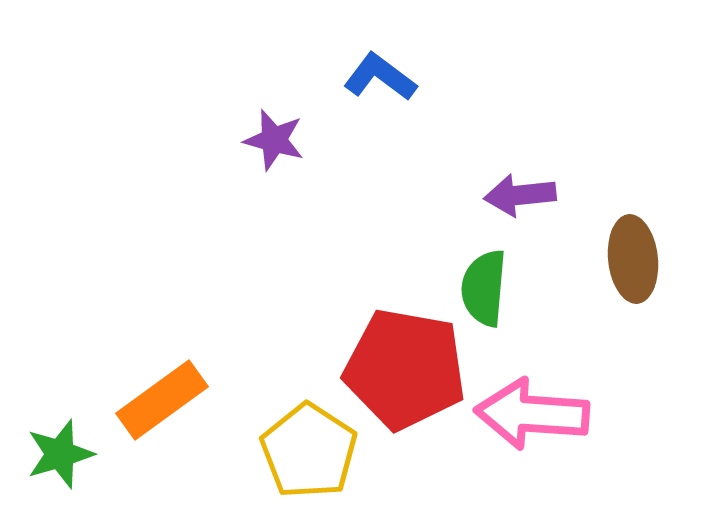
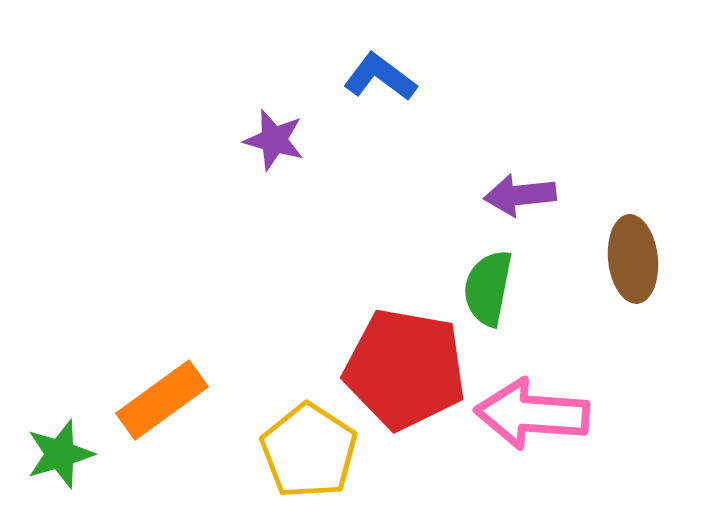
green semicircle: moved 4 px right; rotated 6 degrees clockwise
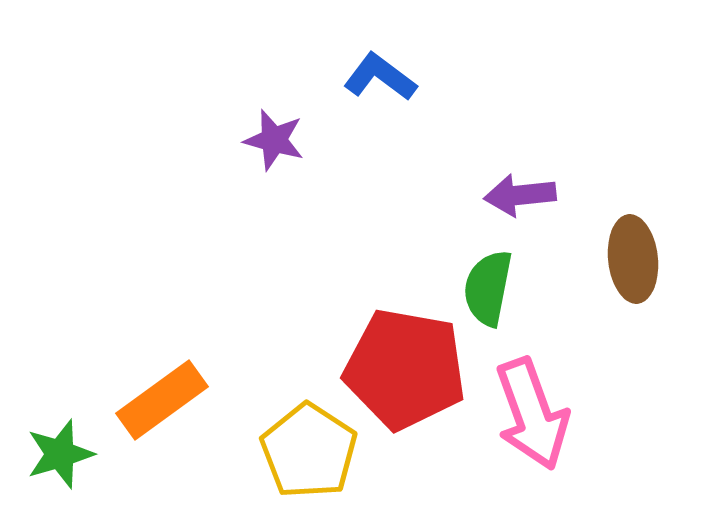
pink arrow: rotated 114 degrees counterclockwise
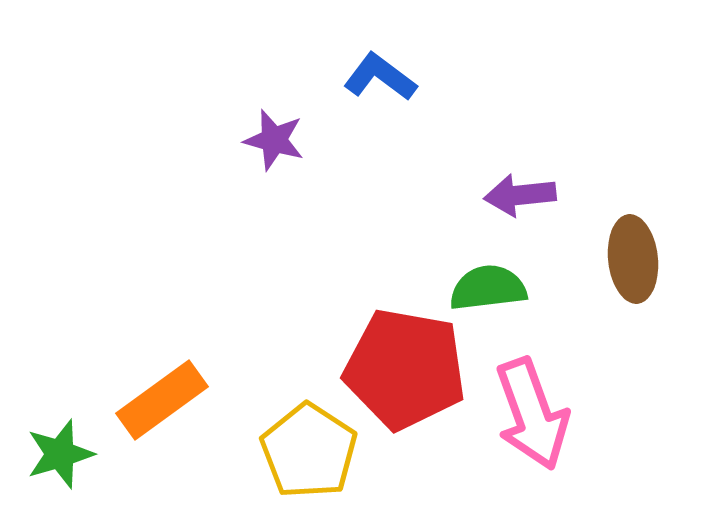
green semicircle: rotated 72 degrees clockwise
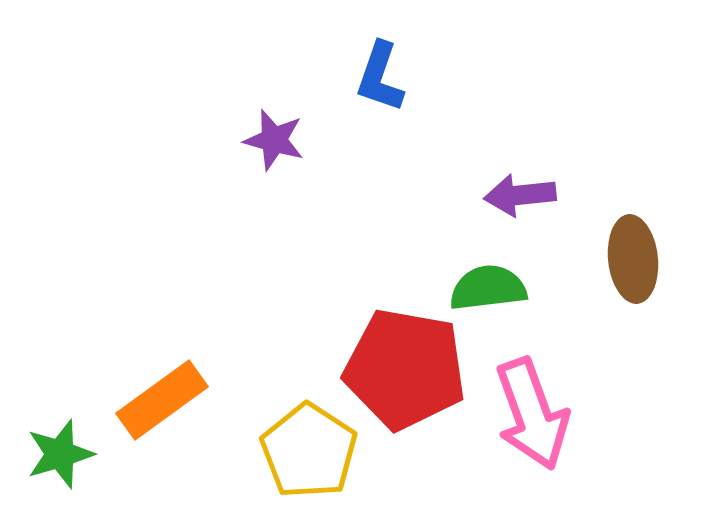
blue L-shape: rotated 108 degrees counterclockwise
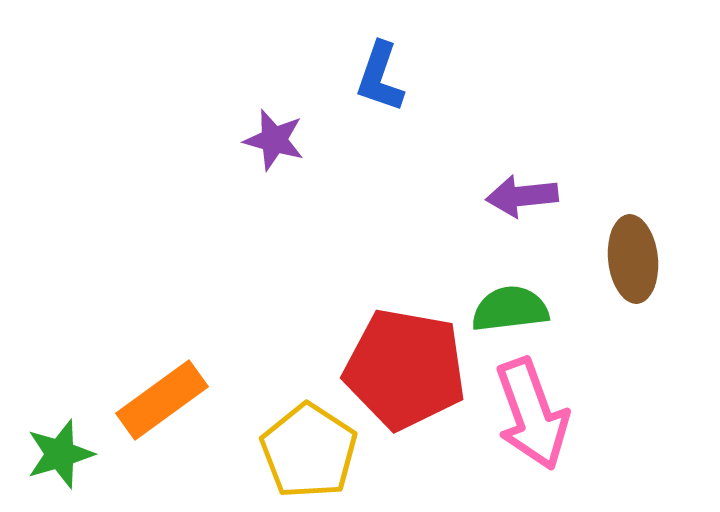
purple arrow: moved 2 px right, 1 px down
green semicircle: moved 22 px right, 21 px down
